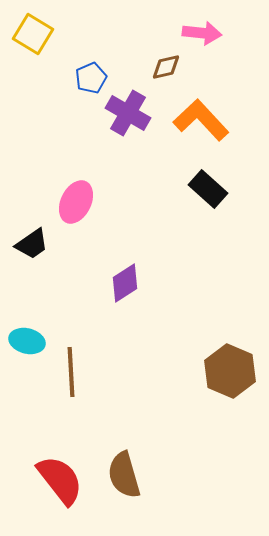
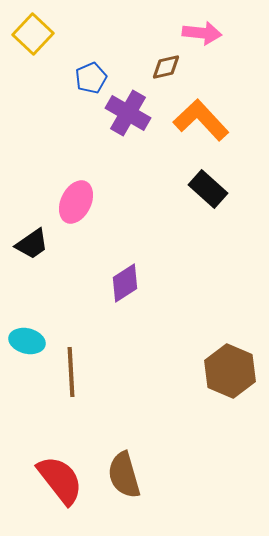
yellow square: rotated 12 degrees clockwise
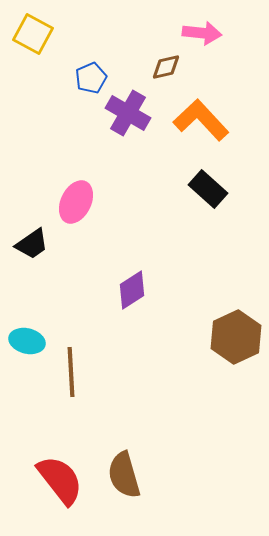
yellow square: rotated 15 degrees counterclockwise
purple diamond: moved 7 px right, 7 px down
brown hexagon: moved 6 px right, 34 px up; rotated 12 degrees clockwise
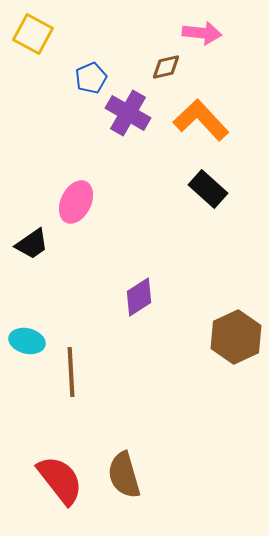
purple diamond: moved 7 px right, 7 px down
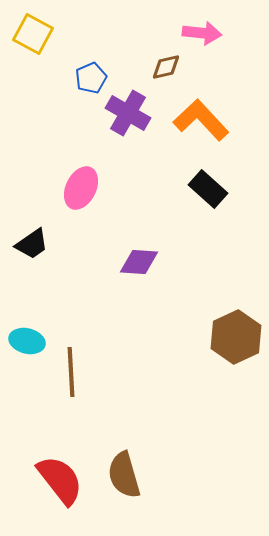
pink ellipse: moved 5 px right, 14 px up
purple diamond: moved 35 px up; rotated 36 degrees clockwise
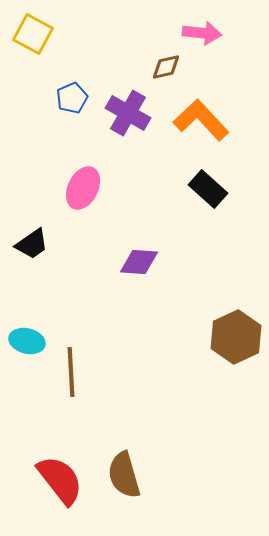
blue pentagon: moved 19 px left, 20 px down
pink ellipse: moved 2 px right
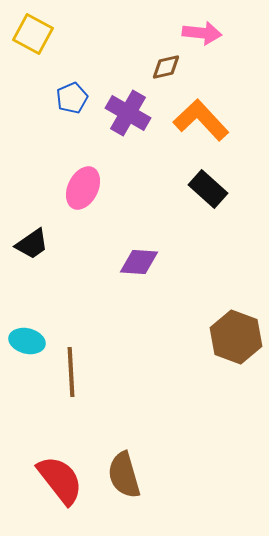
brown hexagon: rotated 15 degrees counterclockwise
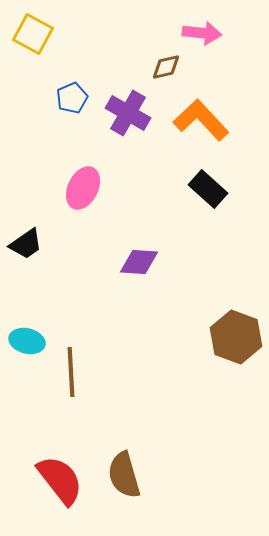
black trapezoid: moved 6 px left
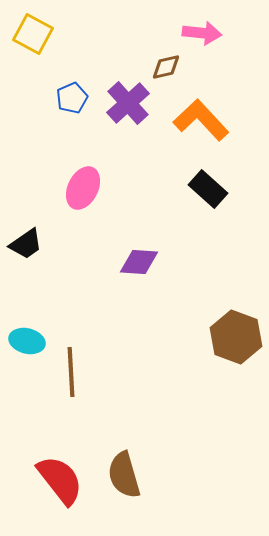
purple cross: moved 10 px up; rotated 18 degrees clockwise
